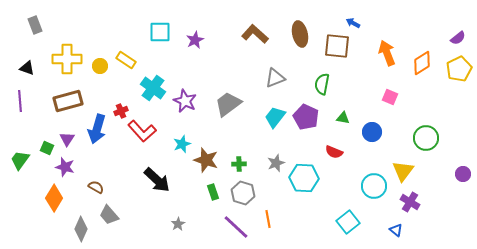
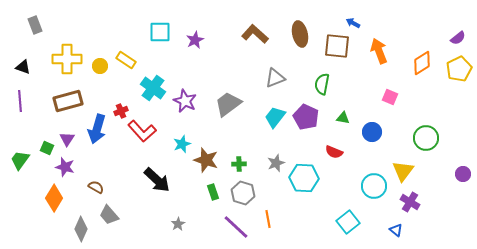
orange arrow at (387, 53): moved 8 px left, 2 px up
black triangle at (27, 68): moved 4 px left, 1 px up
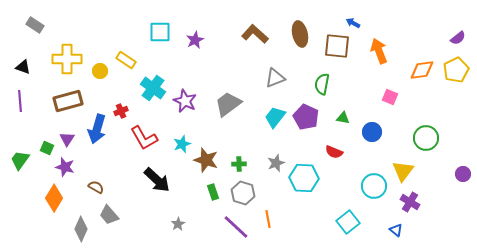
gray rectangle at (35, 25): rotated 36 degrees counterclockwise
orange diamond at (422, 63): moved 7 px down; rotated 25 degrees clockwise
yellow circle at (100, 66): moved 5 px down
yellow pentagon at (459, 69): moved 3 px left, 1 px down
red L-shape at (142, 131): moved 2 px right, 7 px down; rotated 12 degrees clockwise
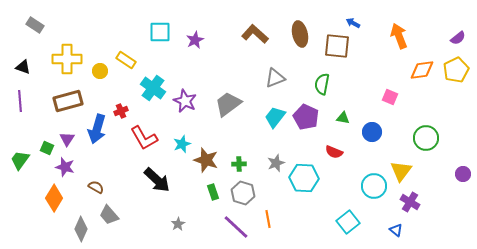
orange arrow at (379, 51): moved 20 px right, 15 px up
yellow triangle at (403, 171): moved 2 px left
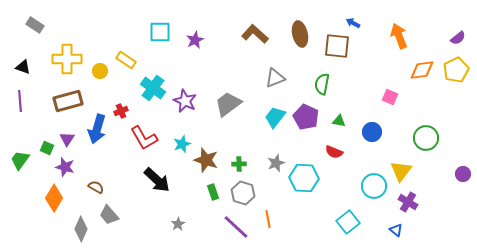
green triangle at (343, 118): moved 4 px left, 3 px down
purple cross at (410, 202): moved 2 px left
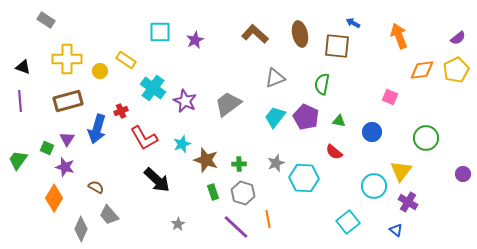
gray rectangle at (35, 25): moved 11 px right, 5 px up
red semicircle at (334, 152): rotated 18 degrees clockwise
green trapezoid at (20, 160): moved 2 px left
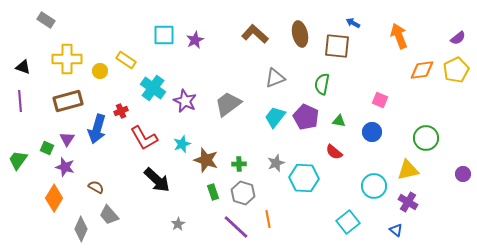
cyan square at (160, 32): moved 4 px right, 3 px down
pink square at (390, 97): moved 10 px left, 3 px down
yellow triangle at (401, 171): moved 7 px right, 1 px up; rotated 40 degrees clockwise
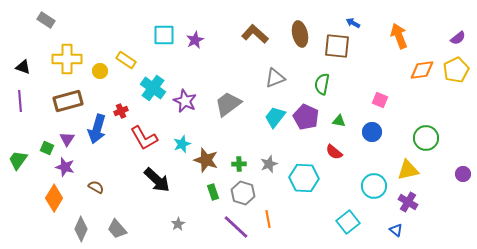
gray star at (276, 163): moved 7 px left, 1 px down
gray trapezoid at (109, 215): moved 8 px right, 14 px down
